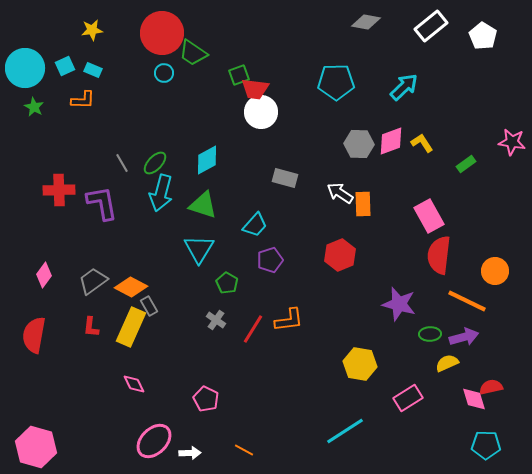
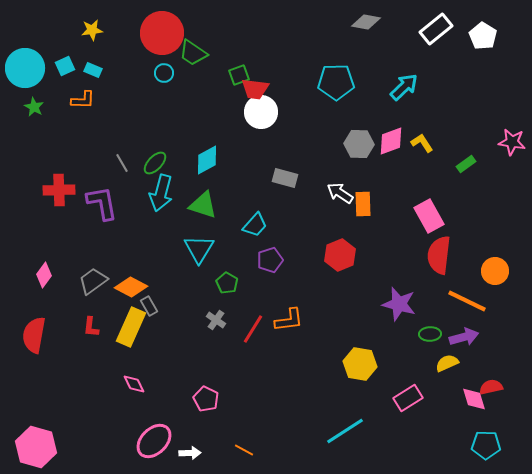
white rectangle at (431, 26): moved 5 px right, 3 px down
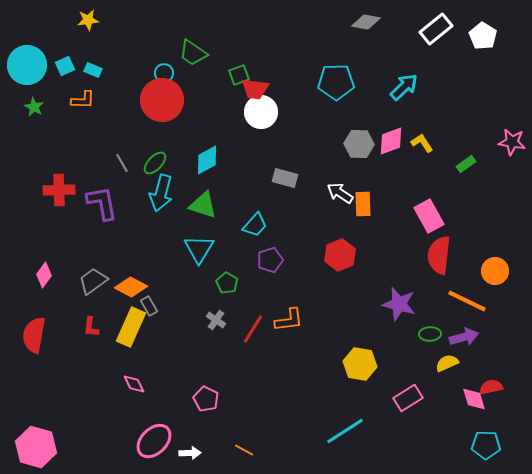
yellow star at (92, 30): moved 4 px left, 10 px up
red circle at (162, 33): moved 67 px down
cyan circle at (25, 68): moved 2 px right, 3 px up
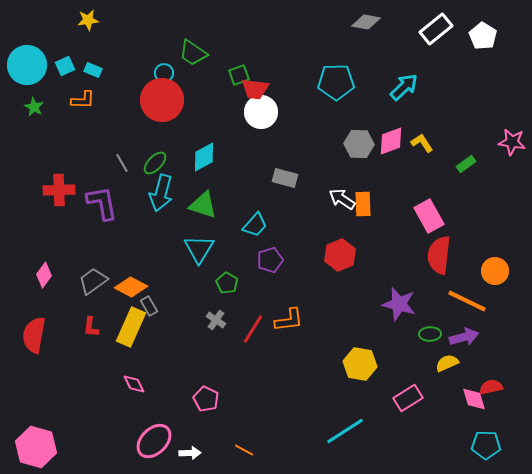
cyan diamond at (207, 160): moved 3 px left, 3 px up
white arrow at (340, 193): moved 2 px right, 6 px down
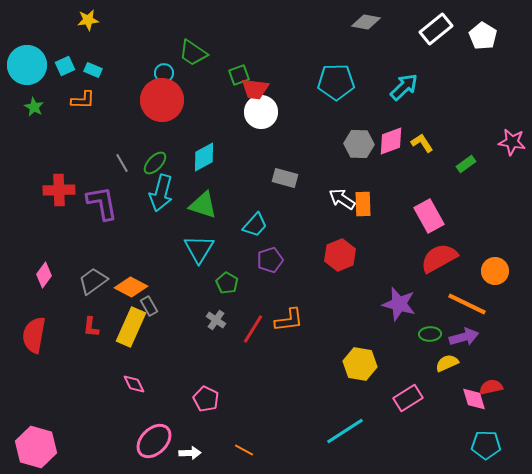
red semicircle at (439, 255): moved 3 px down; rotated 54 degrees clockwise
orange line at (467, 301): moved 3 px down
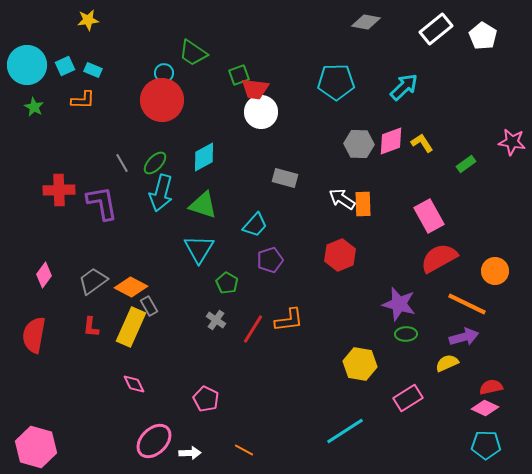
green ellipse at (430, 334): moved 24 px left
pink diamond at (474, 399): moved 11 px right, 9 px down; rotated 48 degrees counterclockwise
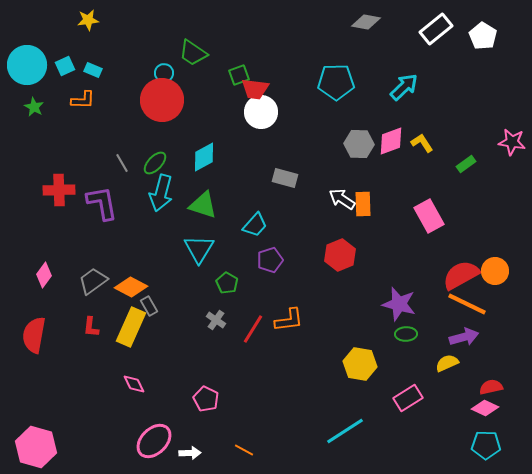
red semicircle at (439, 258): moved 22 px right, 17 px down
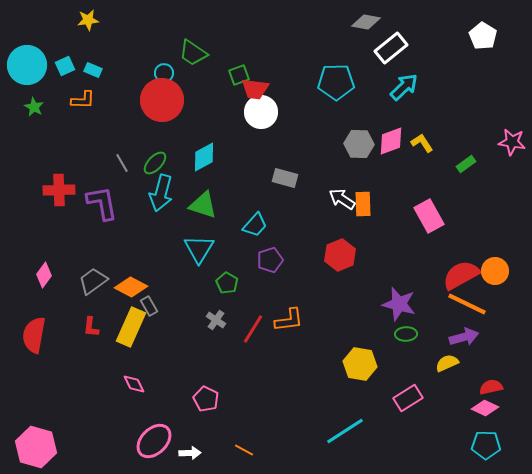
white rectangle at (436, 29): moved 45 px left, 19 px down
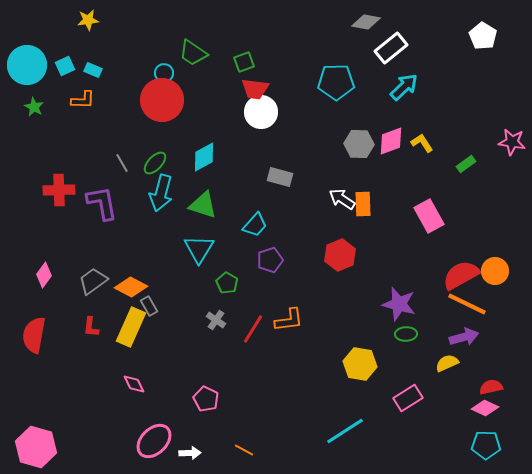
green square at (239, 75): moved 5 px right, 13 px up
gray rectangle at (285, 178): moved 5 px left, 1 px up
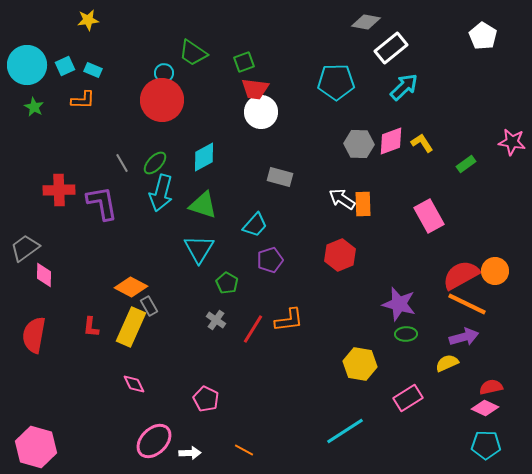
pink diamond at (44, 275): rotated 35 degrees counterclockwise
gray trapezoid at (93, 281): moved 68 px left, 33 px up
